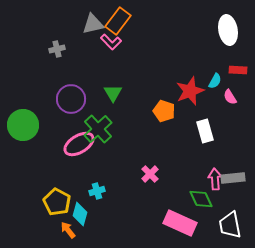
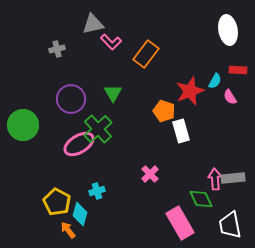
orange rectangle: moved 28 px right, 33 px down
white rectangle: moved 24 px left
pink rectangle: rotated 36 degrees clockwise
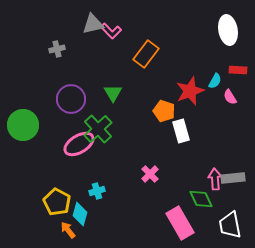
pink L-shape: moved 11 px up
